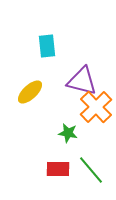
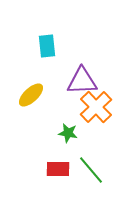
purple triangle: rotated 16 degrees counterclockwise
yellow ellipse: moved 1 px right, 3 px down
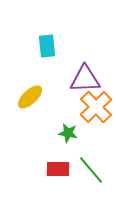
purple triangle: moved 3 px right, 2 px up
yellow ellipse: moved 1 px left, 2 px down
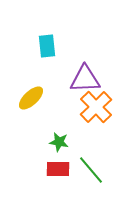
yellow ellipse: moved 1 px right, 1 px down
green star: moved 9 px left, 9 px down
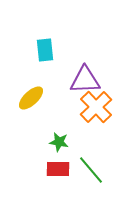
cyan rectangle: moved 2 px left, 4 px down
purple triangle: moved 1 px down
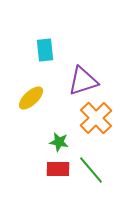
purple triangle: moved 2 px left, 1 px down; rotated 16 degrees counterclockwise
orange cross: moved 11 px down
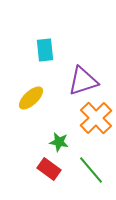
red rectangle: moved 9 px left; rotated 35 degrees clockwise
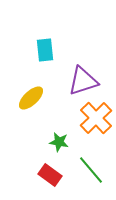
red rectangle: moved 1 px right, 6 px down
